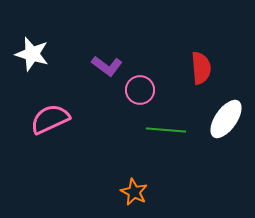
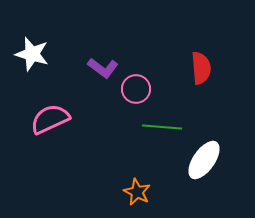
purple L-shape: moved 4 px left, 2 px down
pink circle: moved 4 px left, 1 px up
white ellipse: moved 22 px left, 41 px down
green line: moved 4 px left, 3 px up
orange star: moved 3 px right
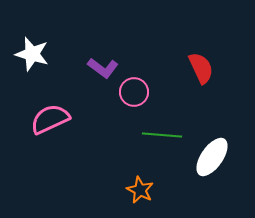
red semicircle: rotated 20 degrees counterclockwise
pink circle: moved 2 px left, 3 px down
green line: moved 8 px down
white ellipse: moved 8 px right, 3 px up
orange star: moved 3 px right, 2 px up
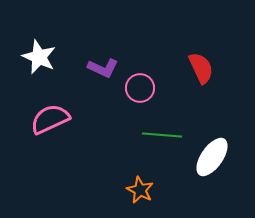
white star: moved 7 px right, 3 px down; rotated 8 degrees clockwise
purple L-shape: rotated 12 degrees counterclockwise
pink circle: moved 6 px right, 4 px up
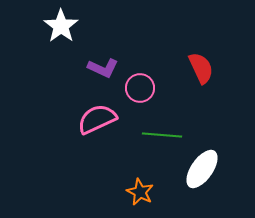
white star: moved 22 px right, 31 px up; rotated 12 degrees clockwise
pink semicircle: moved 47 px right
white ellipse: moved 10 px left, 12 px down
orange star: moved 2 px down
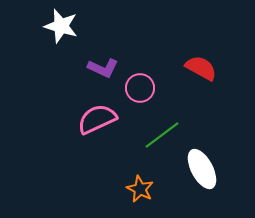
white star: rotated 20 degrees counterclockwise
red semicircle: rotated 36 degrees counterclockwise
green line: rotated 42 degrees counterclockwise
white ellipse: rotated 63 degrees counterclockwise
orange star: moved 3 px up
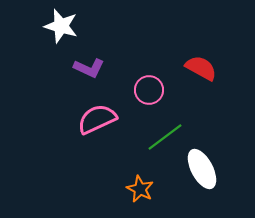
purple L-shape: moved 14 px left
pink circle: moved 9 px right, 2 px down
green line: moved 3 px right, 2 px down
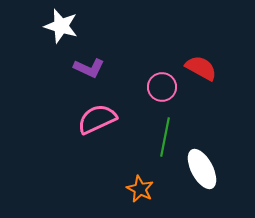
pink circle: moved 13 px right, 3 px up
green line: rotated 42 degrees counterclockwise
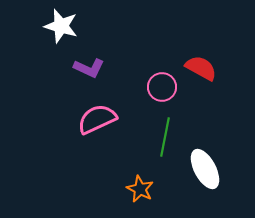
white ellipse: moved 3 px right
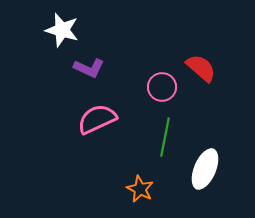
white star: moved 1 px right, 4 px down
red semicircle: rotated 12 degrees clockwise
white ellipse: rotated 51 degrees clockwise
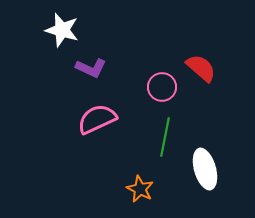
purple L-shape: moved 2 px right
white ellipse: rotated 39 degrees counterclockwise
